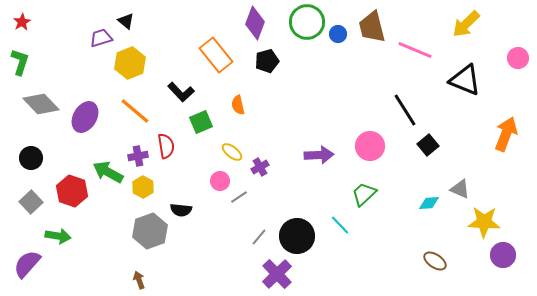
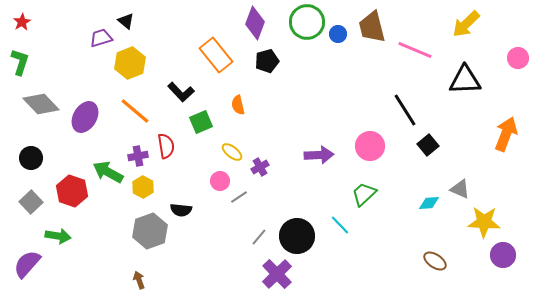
black triangle at (465, 80): rotated 24 degrees counterclockwise
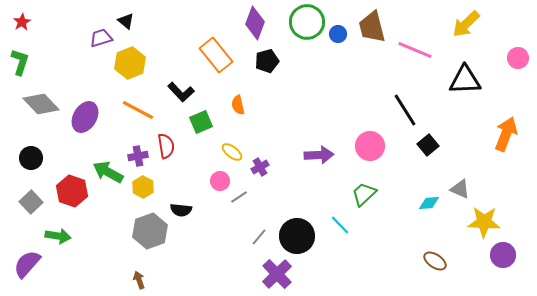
orange line at (135, 111): moved 3 px right, 1 px up; rotated 12 degrees counterclockwise
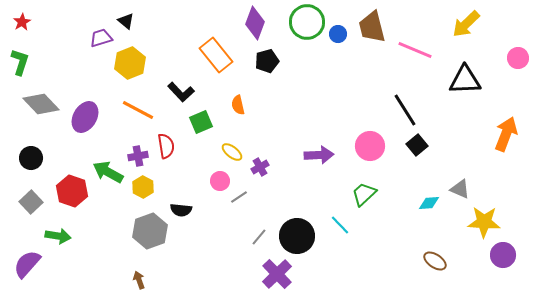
black square at (428, 145): moved 11 px left
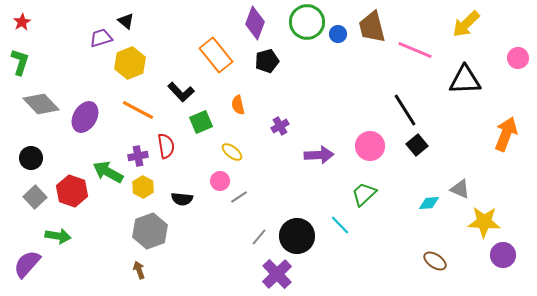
purple cross at (260, 167): moved 20 px right, 41 px up
gray square at (31, 202): moved 4 px right, 5 px up
black semicircle at (181, 210): moved 1 px right, 11 px up
brown arrow at (139, 280): moved 10 px up
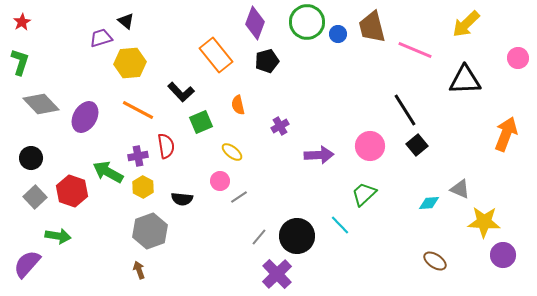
yellow hexagon at (130, 63): rotated 16 degrees clockwise
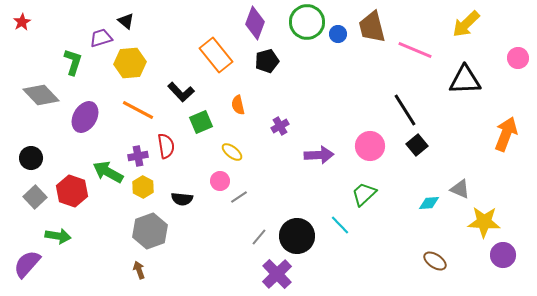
green L-shape at (20, 62): moved 53 px right
gray diamond at (41, 104): moved 9 px up
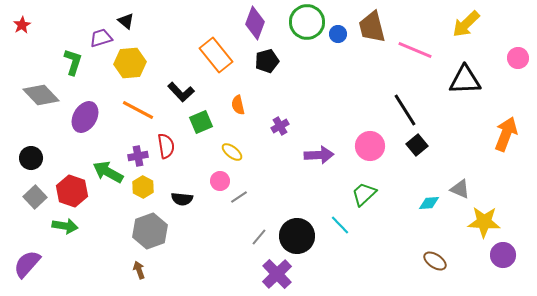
red star at (22, 22): moved 3 px down
green arrow at (58, 236): moved 7 px right, 10 px up
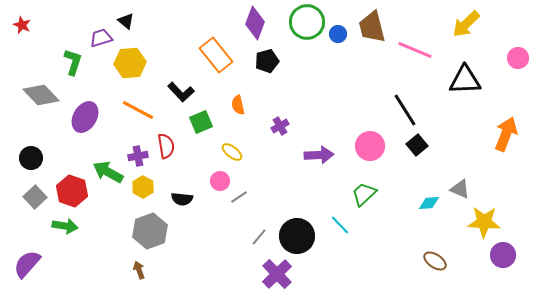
red star at (22, 25): rotated 18 degrees counterclockwise
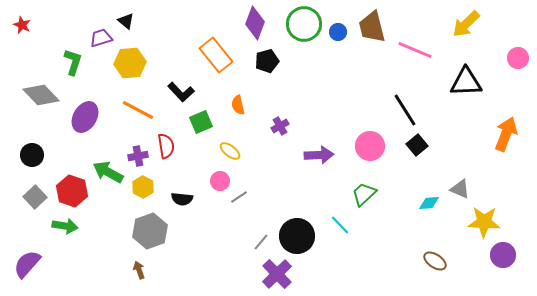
green circle at (307, 22): moved 3 px left, 2 px down
blue circle at (338, 34): moved 2 px up
black triangle at (465, 80): moved 1 px right, 2 px down
yellow ellipse at (232, 152): moved 2 px left, 1 px up
black circle at (31, 158): moved 1 px right, 3 px up
gray line at (259, 237): moved 2 px right, 5 px down
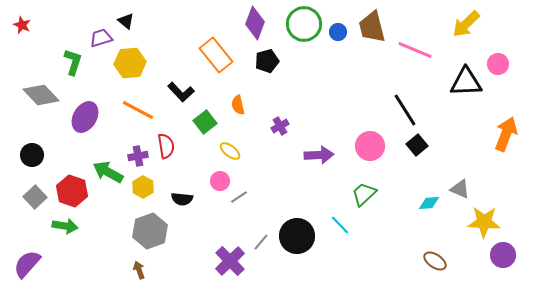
pink circle at (518, 58): moved 20 px left, 6 px down
green square at (201, 122): moved 4 px right; rotated 15 degrees counterclockwise
purple cross at (277, 274): moved 47 px left, 13 px up
